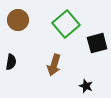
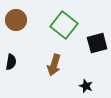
brown circle: moved 2 px left
green square: moved 2 px left, 1 px down; rotated 12 degrees counterclockwise
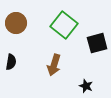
brown circle: moved 3 px down
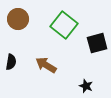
brown circle: moved 2 px right, 4 px up
brown arrow: moved 8 px left; rotated 105 degrees clockwise
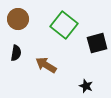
black semicircle: moved 5 px right, 9 px up
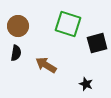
brown circle: moved 7 px down
green square: moved 4 px right, 1 px up; rotated 20 degrees counterclockwise
black star: moved 2 px up
